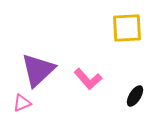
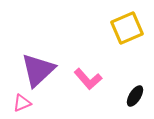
yellow square: rotated 20 degrees counterclockwise
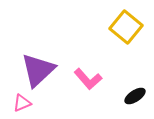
yellow square: moved 1 px left, 1 px up; rotated 28 degrees counterclockwise
black ellipse: rotated 25 degrees clockwise
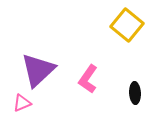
yellow square: moved 1 px right, 2 px up
pink L-shape: rotated 76 degrees clockwise
black ellipse: moved 3 px up; rotated 60 degrees counterclockwise
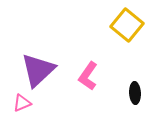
pink L-shape: moved 3 px up
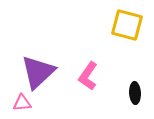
yellow square: rotated 24 degrees counterclockwise
purple triangle: moved 2 px down
pink triangle: rotated 18 degrees clockwise
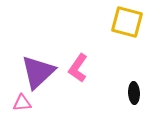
yellow square: moved 3 px up
pink L-shape: moved 10 px left, 8 px up
black ellipse: moved 1 px left
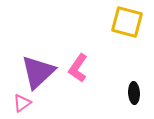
pink triangle: rotated 30 degrees counterclockwise
